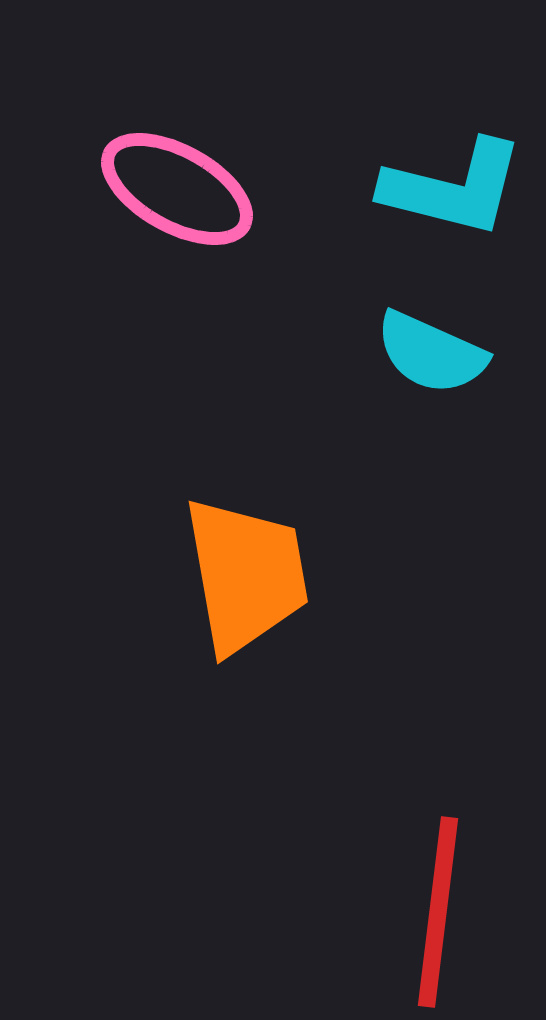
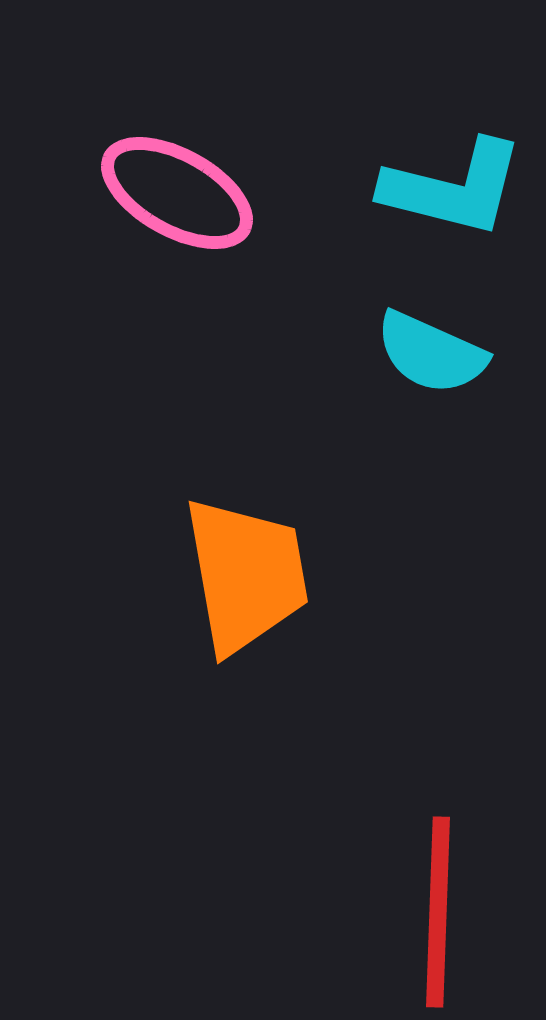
pink ellipse: moved 4 px down
red line: rotated 5 degrees counterclockwise
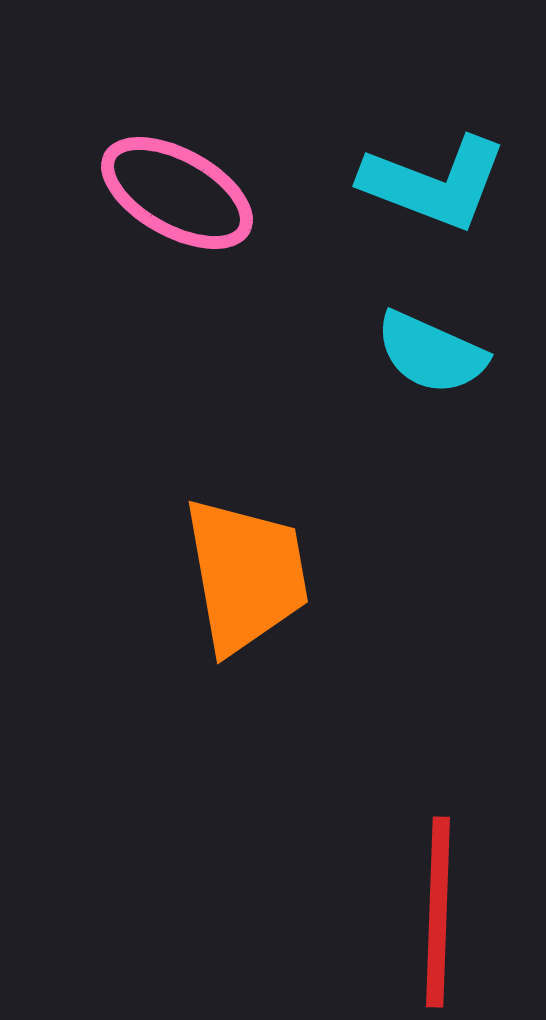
cyan L-shape: moved 19 px left, 5 px up; rotated 7 degrees clockwise
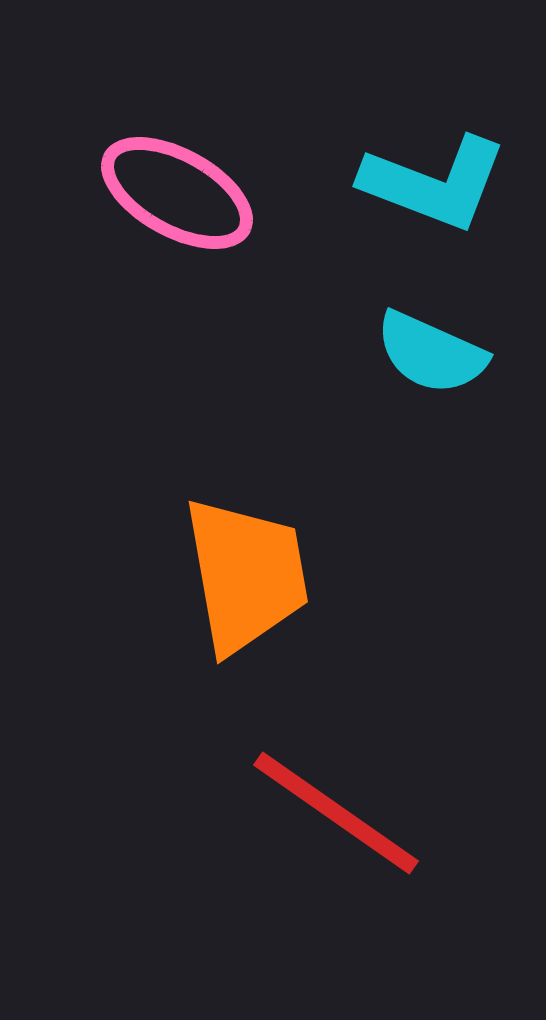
red line: moved 102 px left, 99 px up; rotated 57 degrees counterclockwise
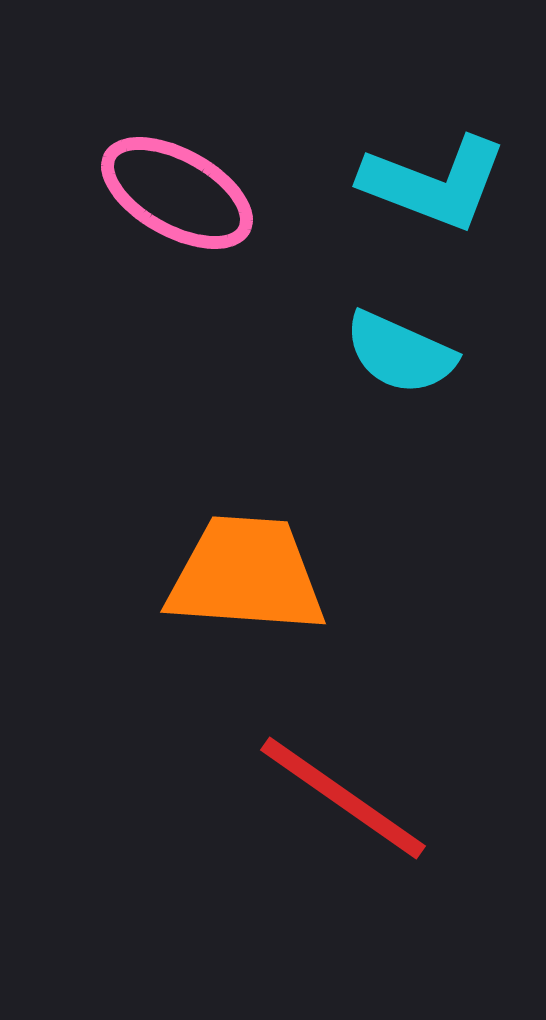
cyan semicircle: moved 31 px left
orange trapezoid: rotated 76 degrees counterclockwise
red line: moved 7 px right, 15 px up
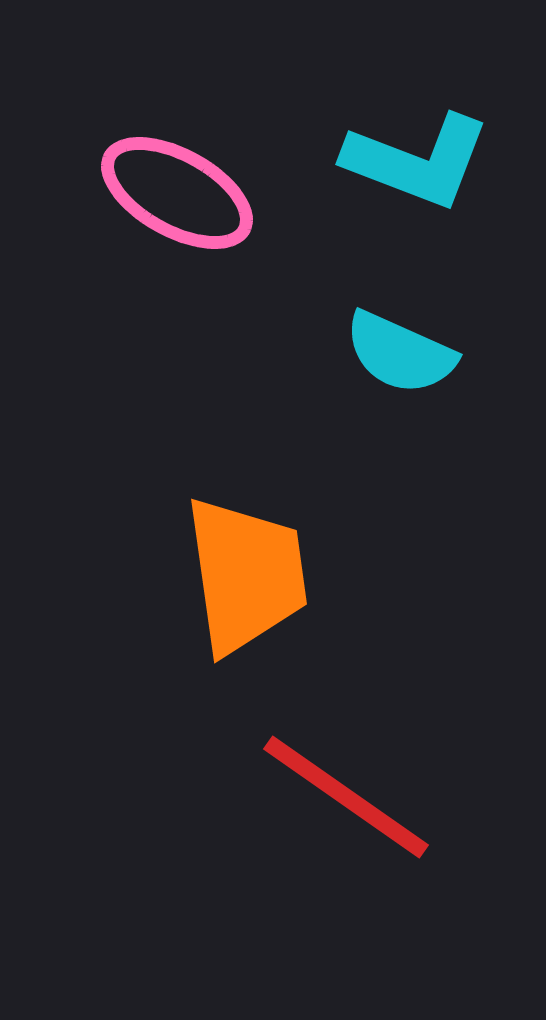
cyan L-shape: moved 17 px left, 22 px up
orange trapezoid: rotated 78 degrees clockwise
red line: moved 3 px right, 1 px up
